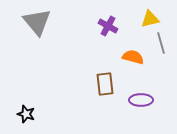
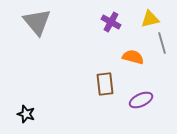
purple cross: moved 3 px right, 4 px up
gray line: moved 1 px right
purple ellipse: rotated 25 degrees counterclockwise
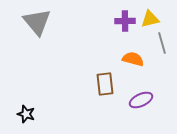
purple cross: moved 14 px right, 1 px up; rotated 30 degrees counterclockwise
orange semicircle: moved 2 px down
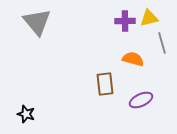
yellow triangle: moved 1 px left, 1 px up
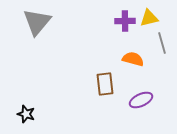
gray triangle: rotated 20 degrees clockwise
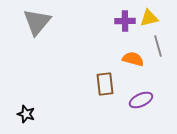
gray line: moved 4 px left, 3 px down
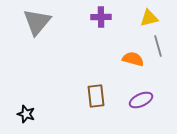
purple cross: moved 24 px left, 4 px up
brown rectangle: moved 9 px left, 12 px down
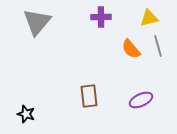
orange semicircle: moved 2 px left, 10 px up; rotated 145 degrees counterclockwise
brown rectangle: moved 7 px left
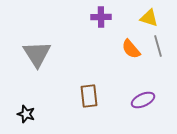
yellow triangle: rotated 30 degrees clockwise
gray triangle: moved 32 px down; rotated 12 degrees counterclockwise
purple ellipse: moved 2 px right
